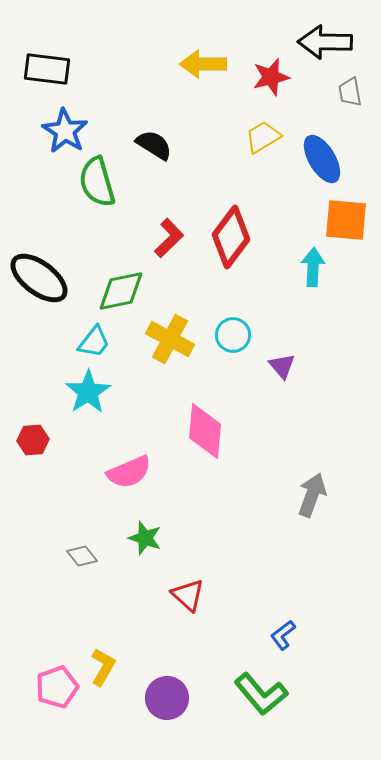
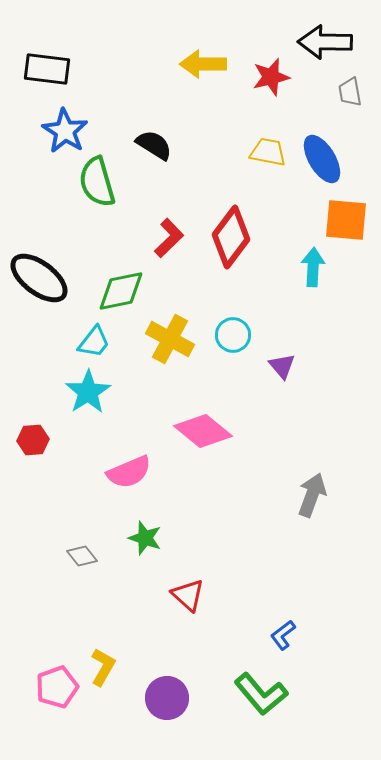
yellow trapezoid: moved 5 px right, 15 px down; rotated 42 degrees clockwise
pink diamond: moved 2 px left; rotated 56 degrees counterclockwise
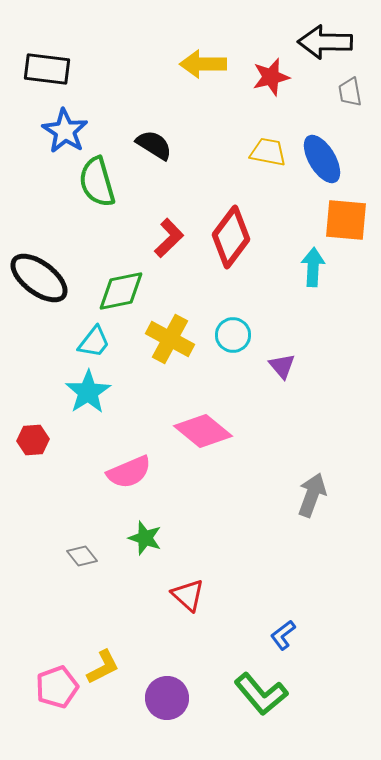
yellow L-shape: rotated 33 degrees clockwise
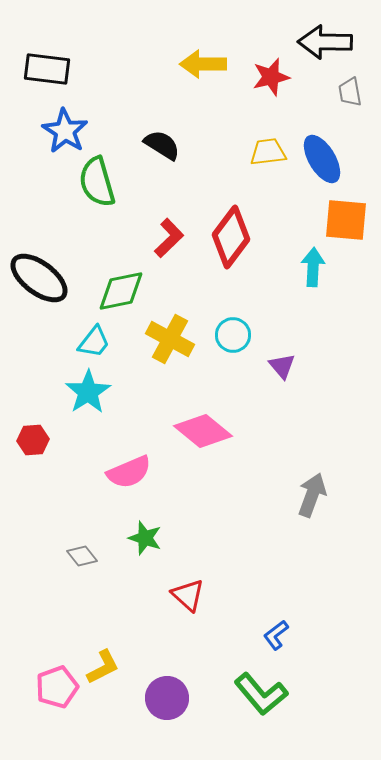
black semicircle: moved 8 px right
yellow trapezoid: rotated 18 degrees counterclockwise
blue L-shape: moved 7 px left
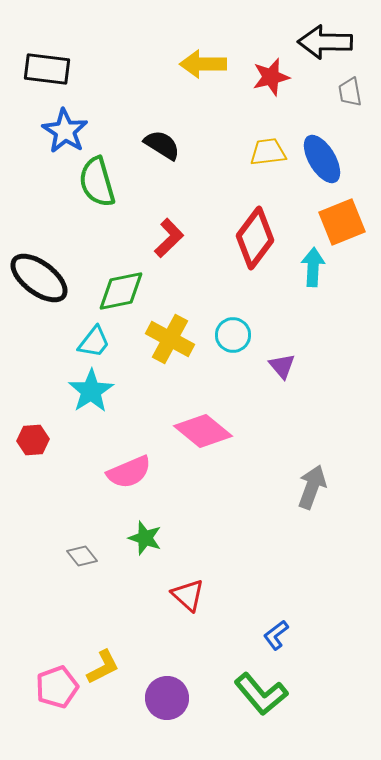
orange square: moved 4 px left, 2 px down; rotated 27 degrees counterclockwise
red diamond: moved 24 px right, 1 px down
cyan star: moved 3 px right, 1 px up
gray arrow: moved 8 px up
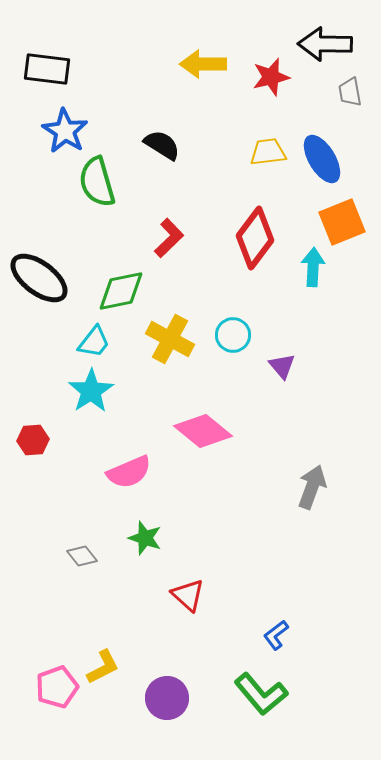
black arrow: moved 2 px down
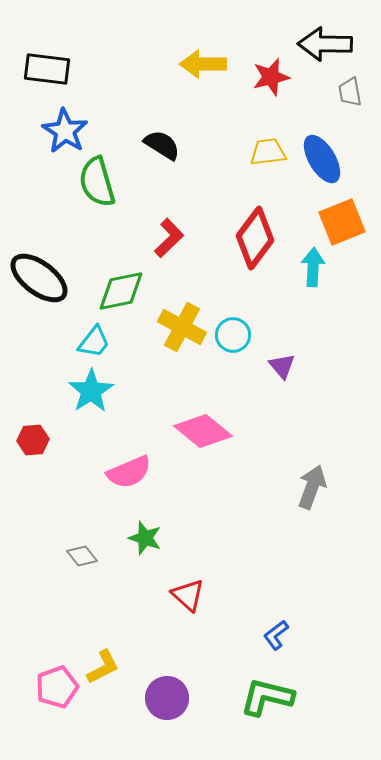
yellow cross: moved 12 px right, 12 px up
green L-shape: moved 6 px right, 3 px down; rotated 144 degrees clockwise
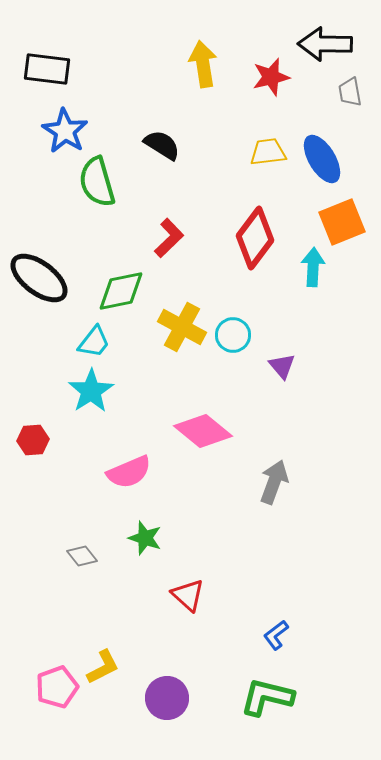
yellow arrow: rotated 81 degrees clockwise
gray arrow: moved 38 px left, 5 px up
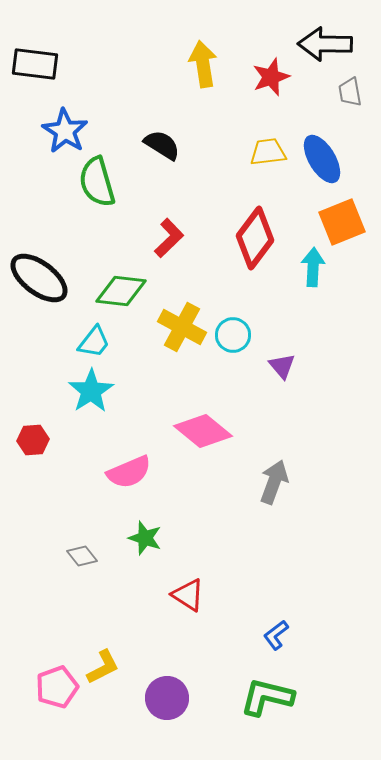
black rectangle: moved 12 px left, 5 px up
red star: rotated 6 degrees counterclockwise
green diamond: rotated 18 degrees clockwise
red triangle: rotated 9 degrees counterclockwise
